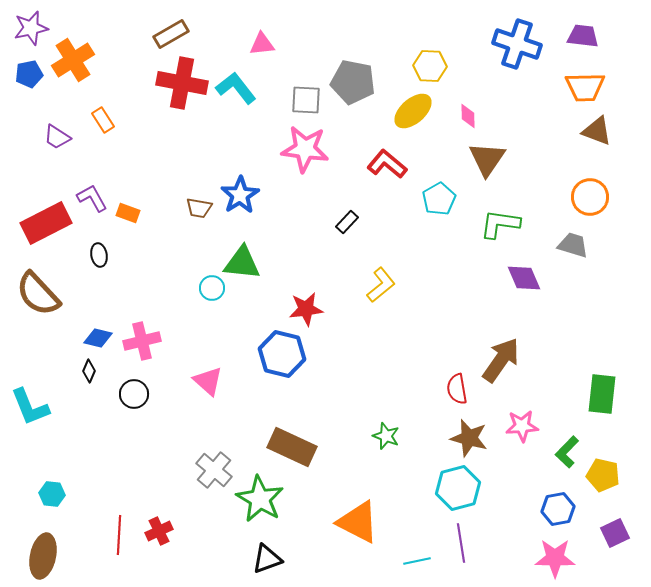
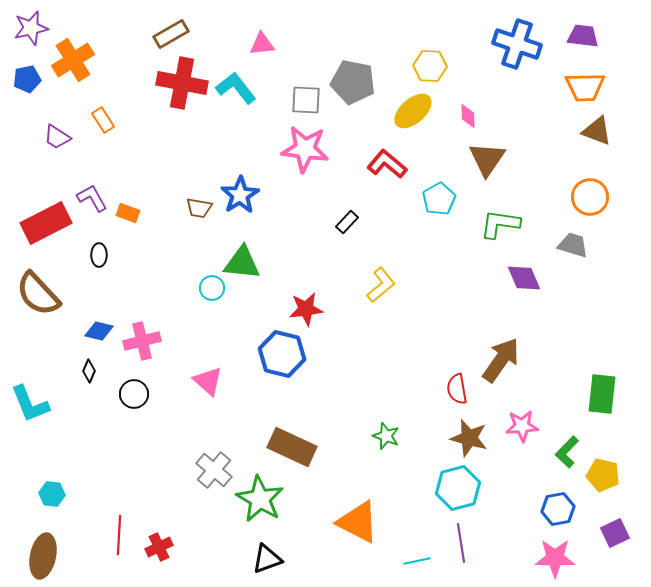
blue pentagon at (29, 74): moved 2 px left, 5 px down
black ellipse at (99, 255): rotated 10 degrees clockwise
blue diamond at (98, 338): moved 1 px right, 7 px up
cyan L-shape at (30, 407): moved 3 px up
red cross at (159, 531): moved 16 px down
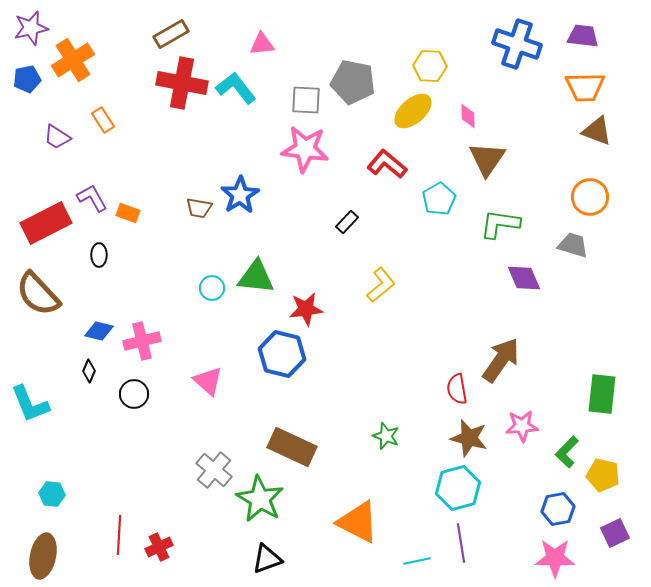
green triangle at (242, 263): moved 14 px right, 14 px down
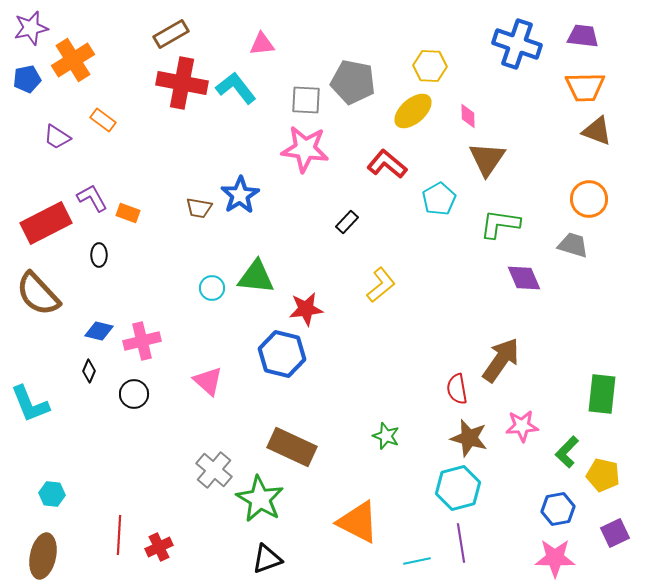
orange rectangle at (103, 120): rotated 20 degrees counterclockwise
orange circle at (590, 197): moved 1 px left, 2 px down
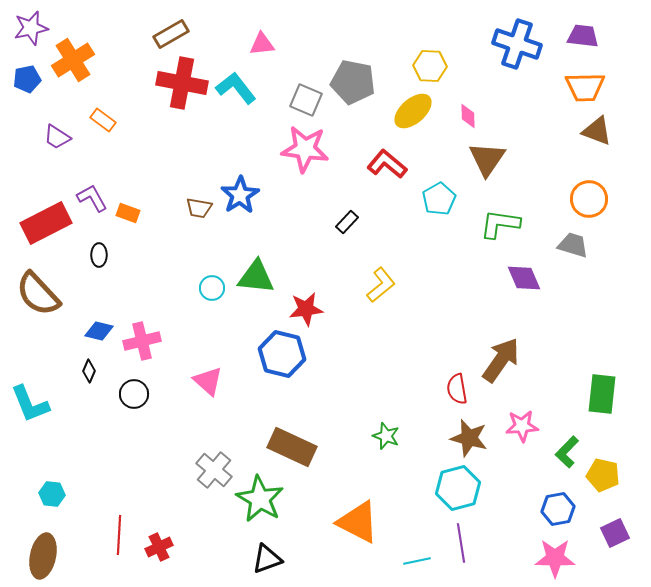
gray square at (306, 100): rotated 20 degrees clockwise
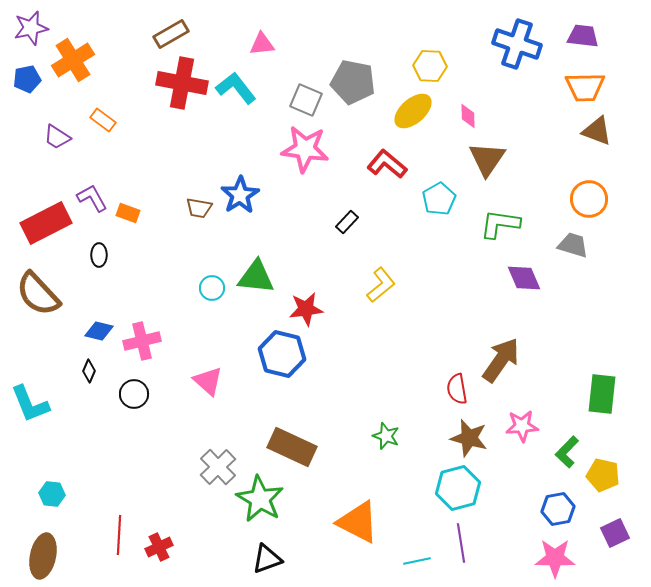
gray cross at (214, 470): moved 4 px right, 3 px up; rotated 6 degrees clockwise
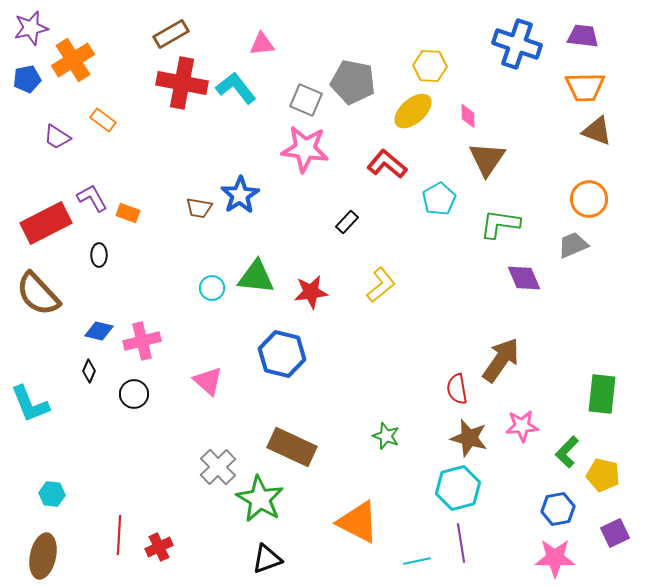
gray trapezoid at (573, 245): rotated 40 degrees counterclockwise
red star at (306, 309): moved 5 px right, 17 px up
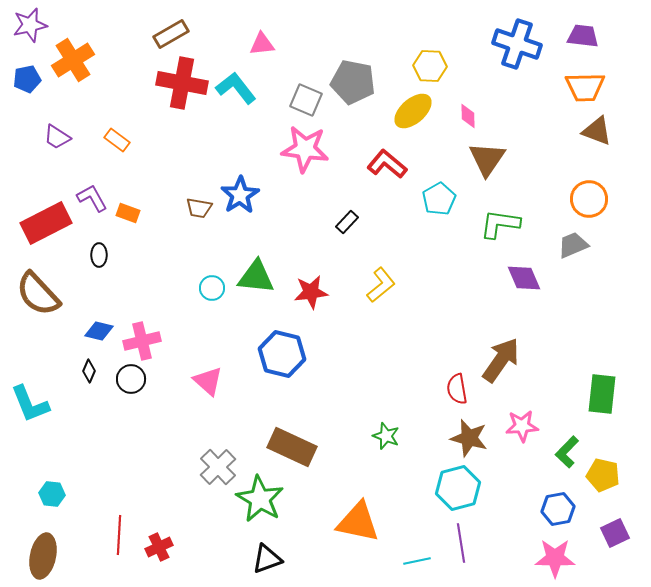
purple star at (31, 28): moved 1 px left, 3 px up
orange rectangle at (103, 120): moved 14 px right, 20 px down
black circle at (134, 394): moved 3 px left, 15 px up
orange triangle at (358, 522): rotated 15 degrees counterclockwise
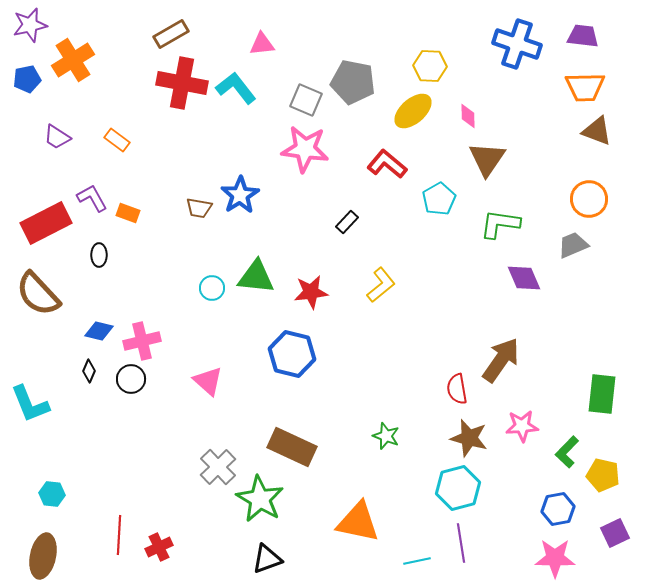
blue hexagon at (282, 354): moved 10 px right
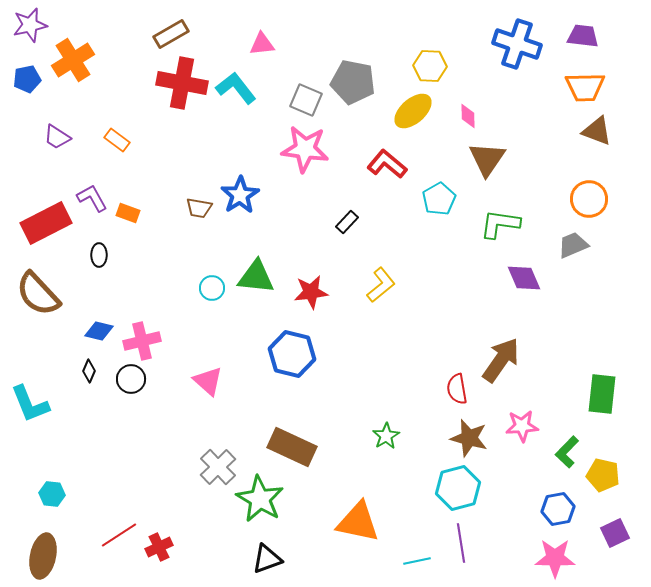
green star at (386, 436): rotated 20 degrees clockwise
red line at (119, 535): rotated 54 degrees clockwise
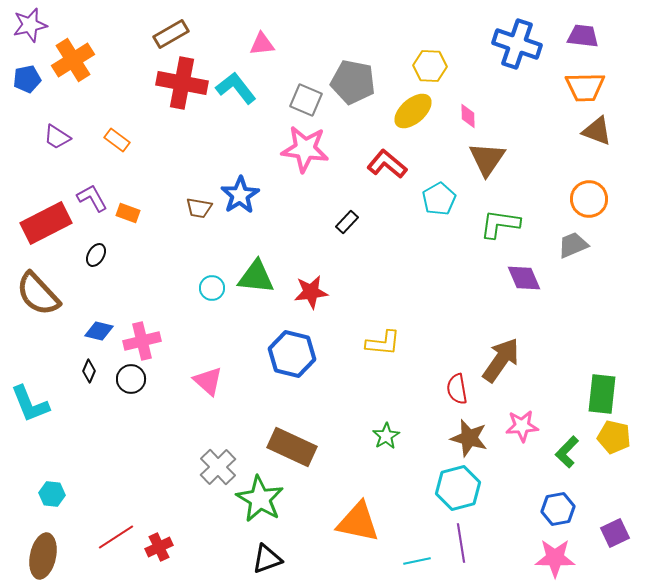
black ellipse at (99, 255): moved 3 px left; rotated 30 degrees clockwise
yellow L-shape at (381, 285): moved 2 px right, 58 px down; rotated 45 degrees clockwise
yellow pentagon at (603, 475): moved 11 px right, 38 px up
red line at (119, 535): moved 3 px left, 2 px down
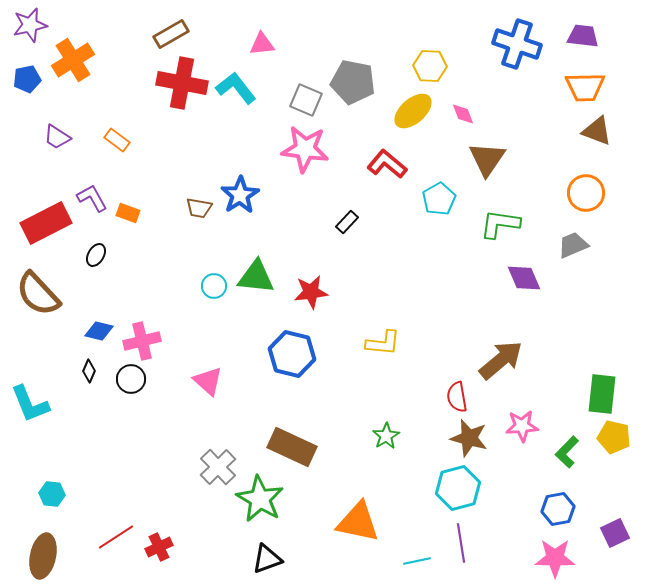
pink diamond at (468, 116): moved 5 px left, 2 px up; rotated 20 degrees counterclockwise
orange circle at (589, 199): moved 3 px left, 6 px up
cyan circle at (212, 288): moved 2 px right, 2 px up
brown arrow at (501, 360): rotated 15 degrees clockwise
red semicircle at (457, 389): moved 8 px down
